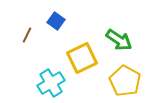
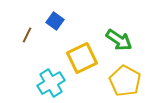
blue square: moved 1 px left
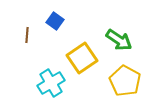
brown line: rotated 21 degrees counterclockwise
yellow square: rotated 8 degrees counterclockwise
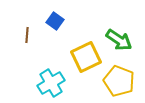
yellow square: moved 4 px right, 1 px up; rotated 8 degrees clockwise
yellow pentagon: moved 6 px left; rotated 8 degrees counterclockwise
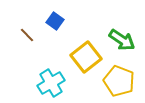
brown line: rotated 49 degrees counterclockwise
green arrow: moved 3 px right
yellow square: rotated 12 degrees counterclockwise
